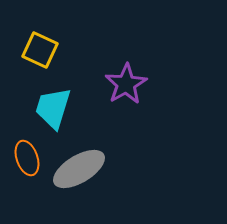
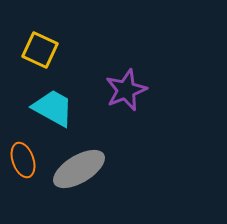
purple star: moved 6 px down; rotated 9 degrees clockwise
cyan trapezoid: rotated 102 degrees clockwise
orange ellipse: moved 4 px left, 2 px down
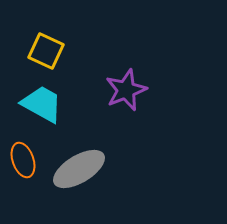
yellow square: moved 6 px right, 1 px down
cyan trapezoid: moved 11 px left, 4 px up
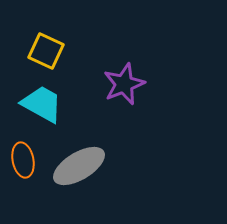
purple star: moved 2 px left, 6 px up
orange ellipse: rotated 8 degrees clockwise
gray ellipse: moved 3 px up
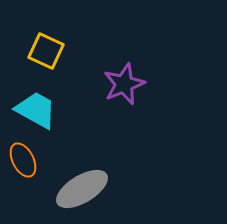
cyan trapezoid: moved 6 px left, 6 px down
orange ellipse: rotated 16 degrees counterclockwise
gray ellipse: moved 3 px right, 23 px down
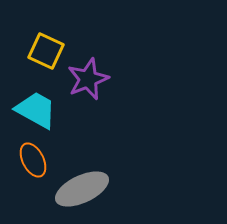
purple star: moved 36 px left, 5 px up
orange ellipse: moved 10 px right
gray ellipse: rotated 6 degrees clockwise
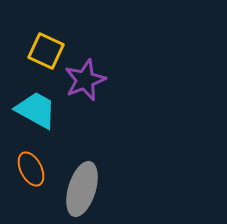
purple star: moved 3 px left, 1 px down
orange ellipse: moved 2 px left, 9 px down
gray ellipse: rotated 48 degrees counterclockwise
